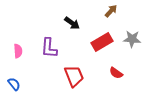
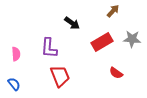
brown arrow: moved 2 px right
pink semicircle: moved 2 px left, 3 px down
red trapezoid: moved 14 px left
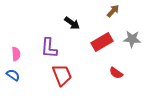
red trapezoid: moved 2 px right, 1 px up
blue semicircle: moved 1 px left, 9 px up; rotated 16 degrees counterclockwise
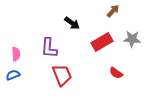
blue semicircle: rotated 56 degrees counterclockwise
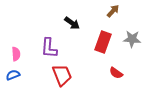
red rectangle: moved 1 px right; rotated 40 degrees counterclockwise
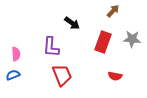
purple L-shape: moved 2 px right, 1 px up
red semicircle: moved 1 px left, 3 px down; rotated 24 degrees counterclockwise
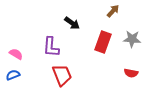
pink semicircle: rotated 56 degrees counterclockwise
red semicircle: moved 16 px right, 3 px up
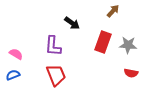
gray star: moved 4 px left, 6 px down
purple L-shape: moved 2 px right, 1 px up
red trapezoid: moved 6 px left
